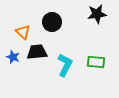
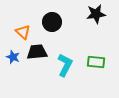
black star: moved 1 px left
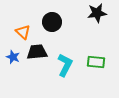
black star: moved 1 px right, 1 px up
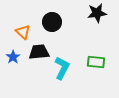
black trapezoid: moved 2 px right
blue star: rotated 16 degrees clockwise
cyan L-shape: moved 3 px left, 3 px down
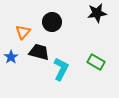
orange triangle: rotated 28 degrees clockwise
black trapezoid: rotated 20 degrees clockwise
blue star: moved 2 px left
green rectangle: rotated 24 degrees clockwise
cyan L-shape: moved 1 px left, 1 px down
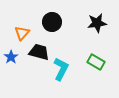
black star: moved 10 px down
orange triangle: moved 1 px left, 1 px down
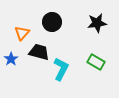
blue star: moved 2 px down
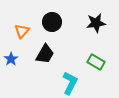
black star: moved 1 px left
orange triangle: moved 2 px up
black trapezoid: moved 6 px right, 2 px down; rotated 105 degrees clockwise
cyan L-shape: moved 9 px right, 14 px down
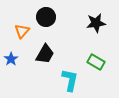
black circle: moved 6 px left, 5 px up
cyan L-shape: moved 3 px up; rotated 15 degrees counterclockwise
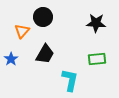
black circle: moved 3 px left
black star: rotated 12 degrees clockwise
green rectangle: moved 1 px right, 3 px up; rotated 36 degrees counterclockwise
